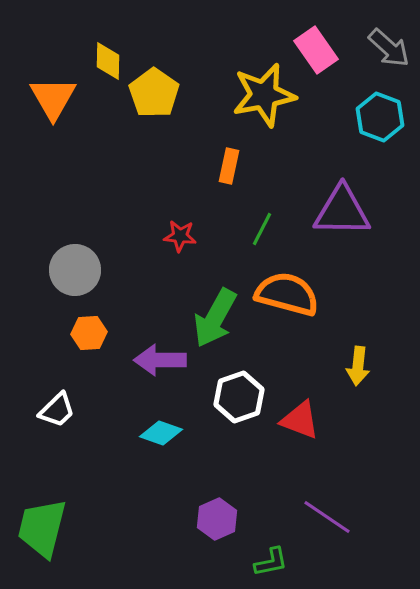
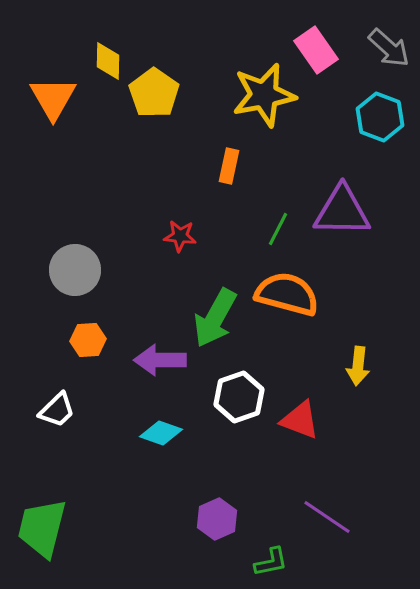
green line: moved 16 px right
orange hexagon: moved 1 px left, 7 px down
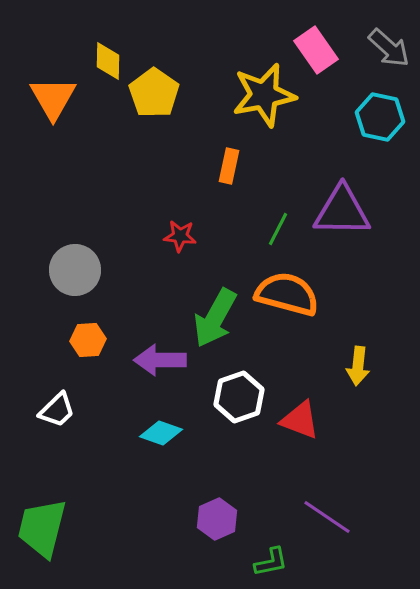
cyan hexagon: rotated 9 degrees counterclockwise
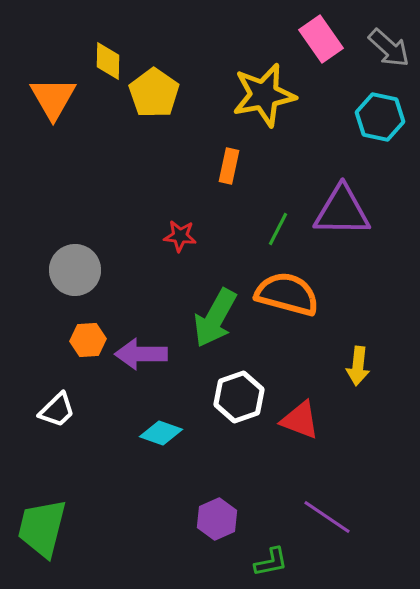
pink rectangle: moved 5 px right, 11 px up
purple arrow: moved 19 px left, 6 px up
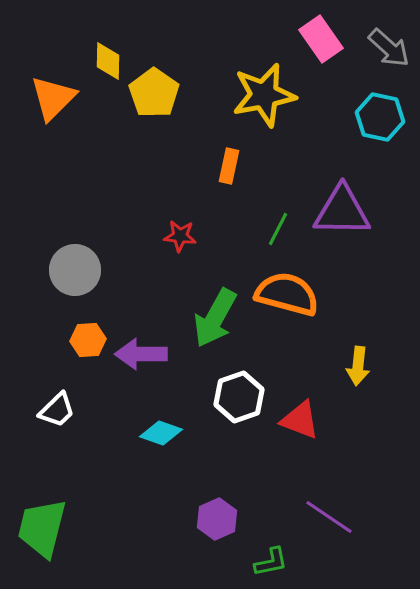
orange triangle: rotated 15 degrees clockwise
purple line: moved 2 px right
